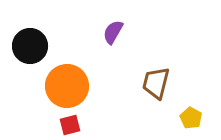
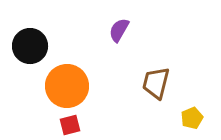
purple semicircle: moved 6 px right, 2 px up
yellow pentagon: moved 1 px right; rotated 20 degrees clockwise
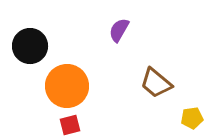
brown trapezoid: rotated 64 degrees counterclockwise
yellow pentagon: rotated 15 degrees clockwise
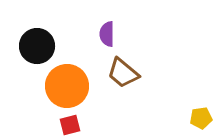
purple semicircle: moved 12 px left, 4 px down; rotated 30 degrees counterclockwise
black circle: moved 7 px right
brown trapezoid: moved 33 px left, 10 px up
yellow pentagon: moved 9 px right
